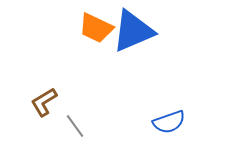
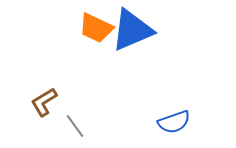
blue triangle: moved 1 px left, 1 px up
blue semicircle: moved 5 px right
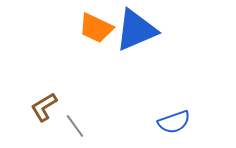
blue triangle: moved 4 px right
brown L-shape: moved 5 px down
